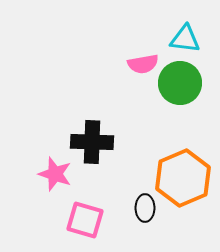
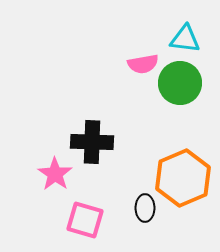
pink star: rotated 16 degrees clockwise
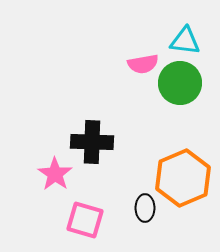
cyan triangle: moved 2 px down
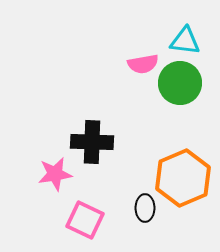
pink star: rotated 28 degrees clockwise
pink square: rotated 9 degrees clockwise
